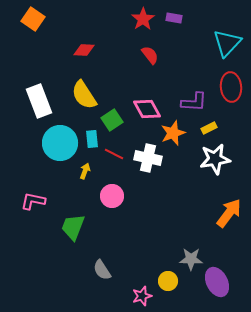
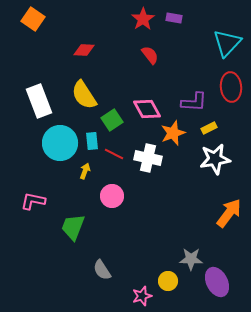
cyan rectangle: moved 2 px down
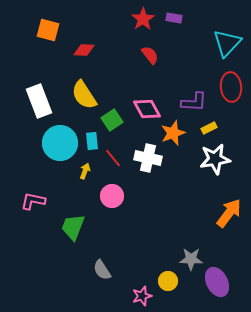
orange square: moved 15 px right, 11 px down; rotated 20 degrees counterclockwise
red line: moved 1 px left, 4 px down; rotated 24 degrees clockwise
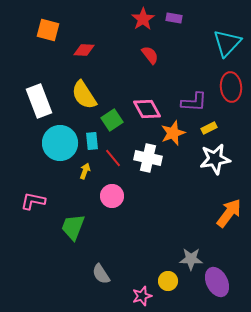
gray semicircle: moved 1 px left, 4 px down
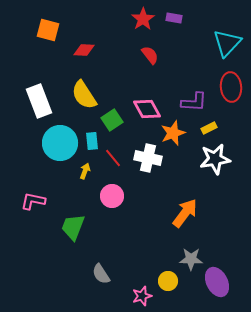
orange arrow: moved 44 px left
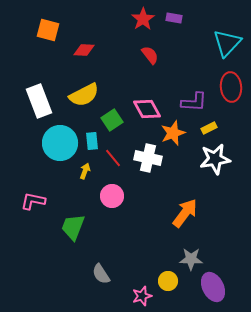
yellow semicircle: rotated 84 degrees counterclockwise
purple ellipse: moved 4 px left, 5 px down
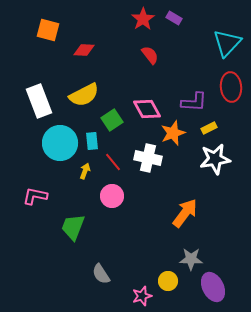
purple rectangle: rotated 21 degrees clockwise
red line: moved 4 px down
pink L-shape: moved 2 px right, 5 px up
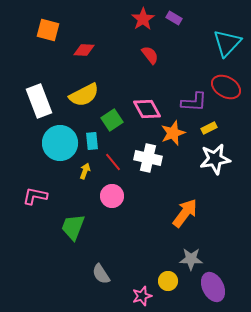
red ellipse: moved 5 px left; rotated 56 degrees counterclockwise
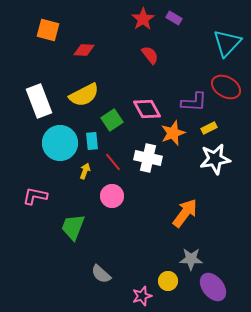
gray semicircle: rotated 15 degrees counterclockwise
purple ellipse: rotated 12 degrees counterclockwise
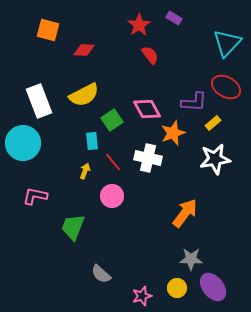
red star: moved 4 px left, 6 px down
yellow rectangle: moved 4 px right, 5 px up; rotated 14 degrees counterclockwise
cyan circle: moved 37 px left
yellow circle: moved 9 px right, 7 px down
